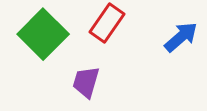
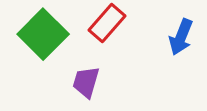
red rectangle: rotated 6 degrees clockwise
blue arrow: rotated 153 degrees clockwise
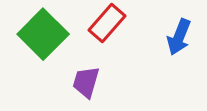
blue arrow: moved 2 px left
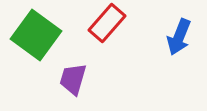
green square: moved 7 px left, 1 px down; rotated 9 degrees counterclockwise
purple trapezoid: moved 13 px left, 3 px up
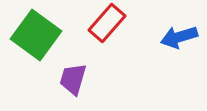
blue arrow: rotated 51 degrees clockwise
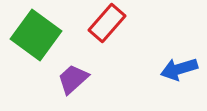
blue arrow: moved 32 px down
purple trapezoid: rotated 32 degrees clockwise
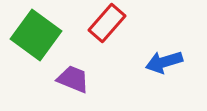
blue arrow: moved 15 px left, 7 px up
purple trapezoid: rotated 64 degrees clockwise
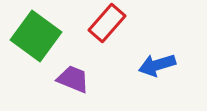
green square: moved 1 px down
blue arrow: moved 7 px left, 3 px down
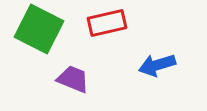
red rectangle: rotated 36 degrees clockwise
green square: moved 3 px right, 7 px up; rotated 9 degrees counterclockwise
